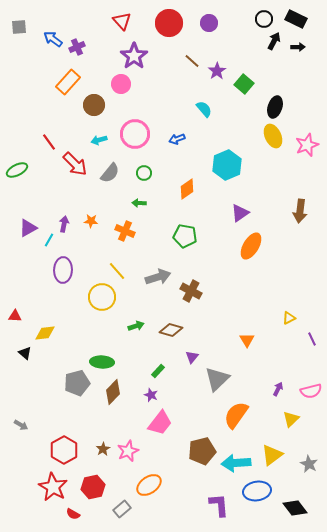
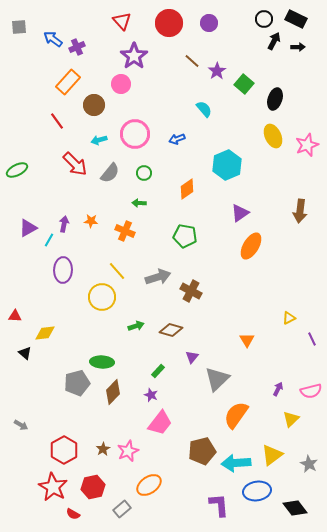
black ellipse at (275, 107): moved 8 px up
red line at (49, 142): moved 8 px right, 21 px up
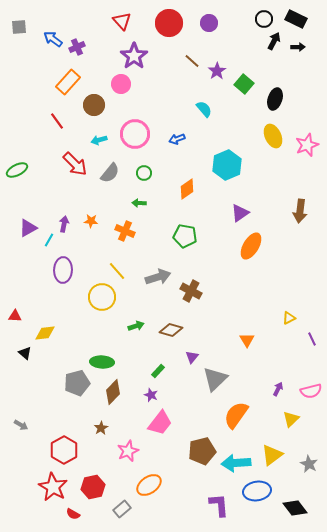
gray triangle at (217, 379): moved 2 px left
brown star at (103, 449): moved 2 px left, 21 px up
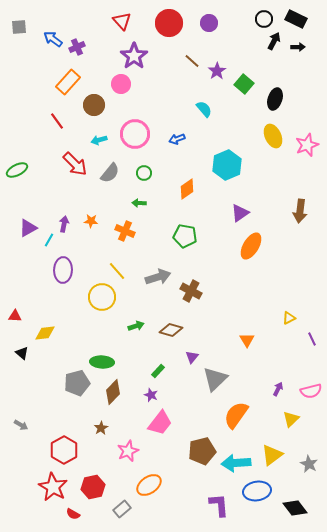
black triangle at (25, 353): moved 3 px left
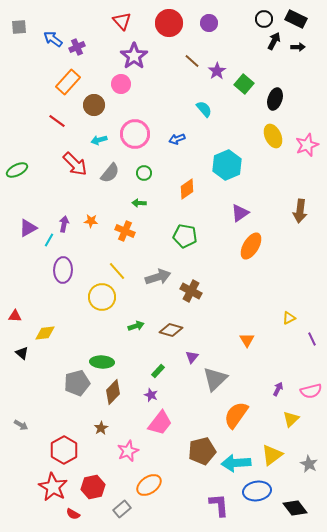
red line at (57, 121): rotated 18 degrees counterclockwise
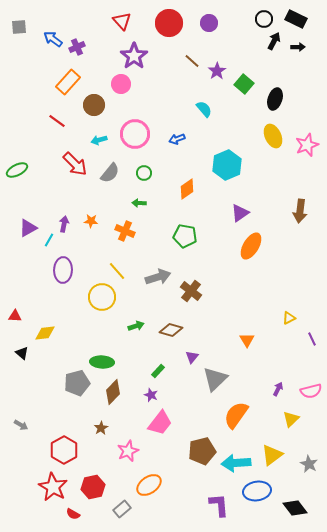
brown cross at (191, 291): rotated 10 degrees clockwise
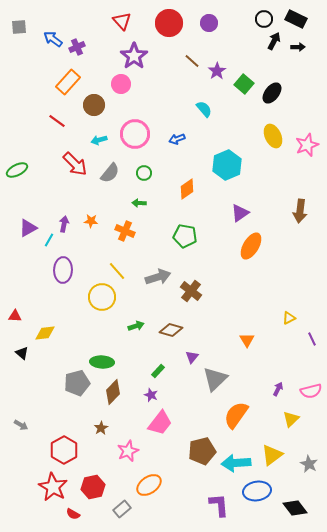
black ellipse at (275, 99): moved 3 px left, 6 px up; rotated 20 degrees clockwise
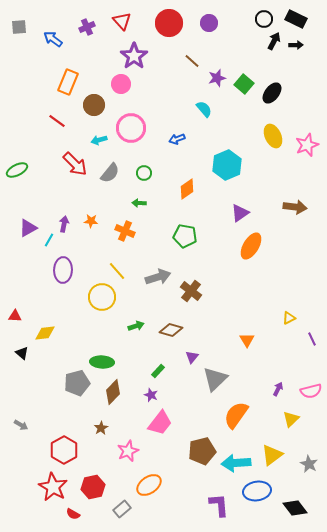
purple cross at (77, 47): moved 10 px right, 20 px up
black arrow at (298, 47): moved 2 px left, 2 px up
purple star at (217, 71): moved 7 px down; rotated 18 degrees clockwise
orange rectangle at (68, 82): rotated 20 degrees counterclockwise
pink circle at (135, 134): moved 4 px left, 6 px up
brown arrow at (300, 211): moved 5 px left, 4 px up; rotated 90 degrees counterclockwise
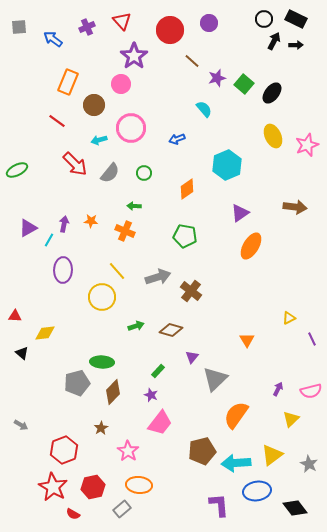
red circle at (169, 23): moved 1 px right, 7 px down
green arrow at (139, 203): moved 5 px left, 3 px down
red hexagon at (64, 450): rotated 8 degrees clockwise
pink star at (128, 451): rotated 15 degrees counterclockwise
orange ellipse at (149, 485): moved 10 px left; rotated 40 degrees clockwise
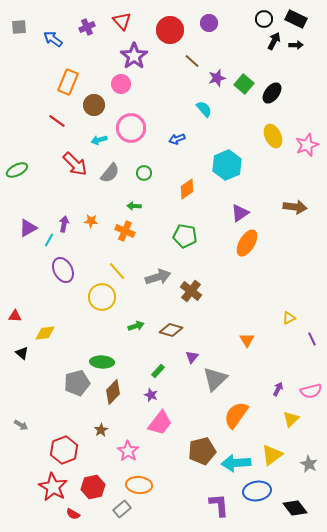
orange ellipse at (251, 246): moved 4 px left, 3 px up
purple ellipse at (63, 270): rotated 30 degrees counterclockwise
brown star at (101, 428): moved 2 px down
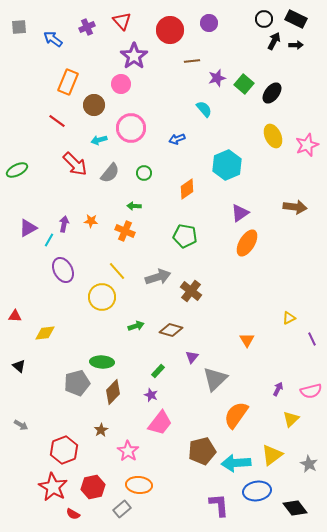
brown line at (192, 61): rotated 49 degrees counterclockwise
black triangle at (22, 353): moved 3 px left, 13 px down
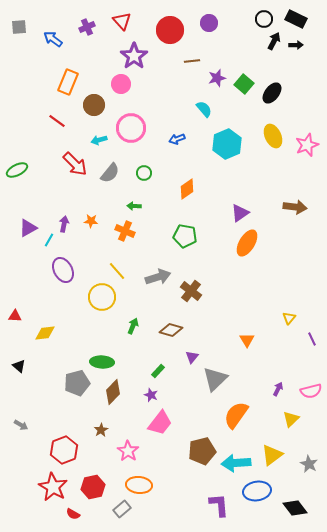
cyan hexagon at (227, 165): moved 21 px up
yellow triangle at (289, 318): rotated 24 degrees counterclockwise
green arrow at (136, 326): moved 3 px left; rotated 49 degrees counterclockwise
